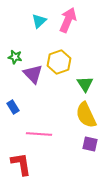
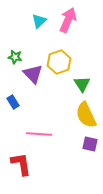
green triangle: moved 3 px left
blue rectangle: moved 5 px up
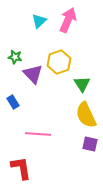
pink line: moved 1 px left
red L-shape: moved 4 px down
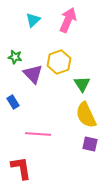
cyan triangle: moved 6 px left, 1 px up
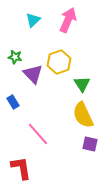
yellow semicircle: moved 3 px left
pink line: rotated 45 degrees clockwise
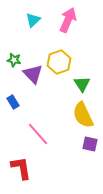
green star: moved 1 px left, 3 px down
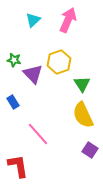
purple square: moved 6 px down; rotated 21 degrees clockwise
red L-shape: moved 3 px left, 2 px up
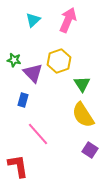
yellow hexagon: moved 1 px up
purple triangle: moved 1 px up
blue rectangle: moved 10 px right, 2 px up; rotated 48 degrees clockwise
yellow semicircle: rotated 8 degrees counterclockwise
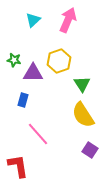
purple triangle: rotated 45 degrees counterclockwise
